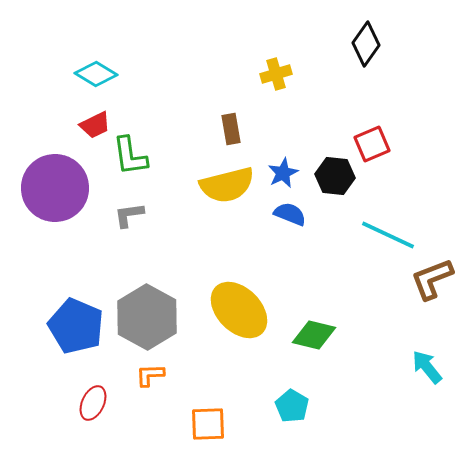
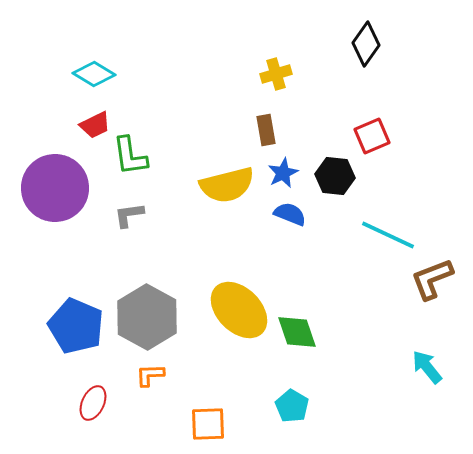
cyan diamond: moved 2 px left
brown rectangle: moved 35 px right, 1 px down
red square: moved 8 px up
green diamond: moved 17 px left, 3 px up; rotated 57 degrees clockwise
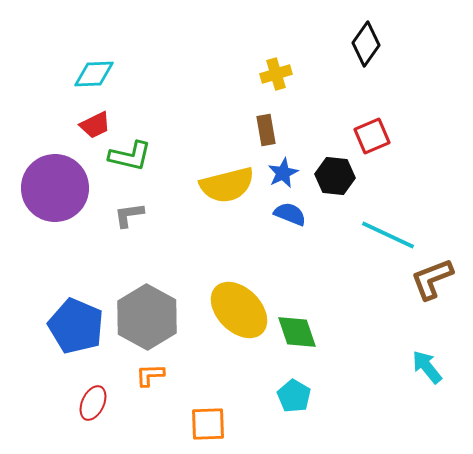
cyan diamond: rotated 33 degrees counterclockwise
green L-shape: rotated 69 degrees counterclockwise
cyan pentagon: moved 2 px right, 10 px up
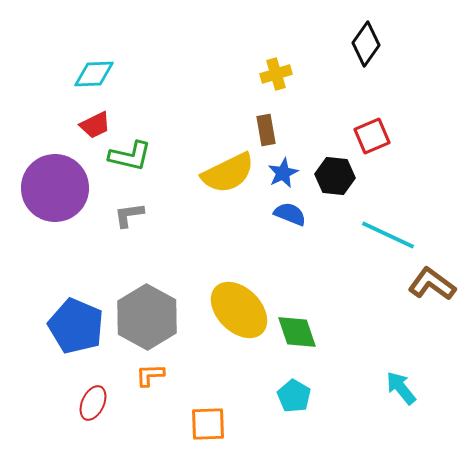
yellow semicircle: moved 1 px right, 12 px up; rotated 12 degrees counterclockwise
brown L-shape: moved 5 px down; rotated 57 degrees clockwise
cyan arrow: moved 26 px left, 21 px down
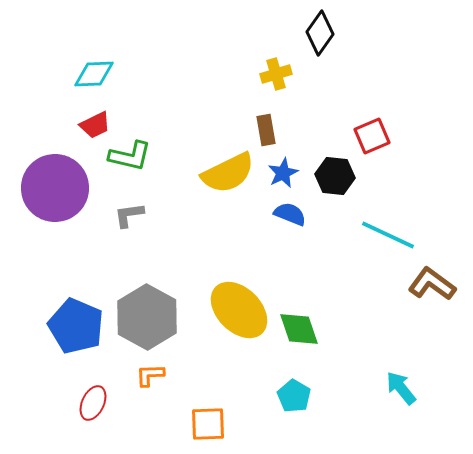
black diamond: moved 46 px left, 11 px up
green diamond: moved 2 px right, 3 px up
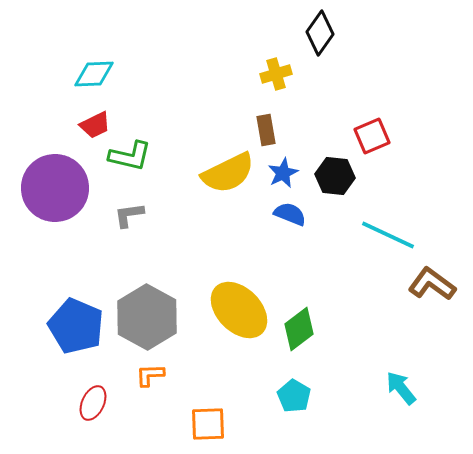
green diamond: rotated 72 degrees clockwise
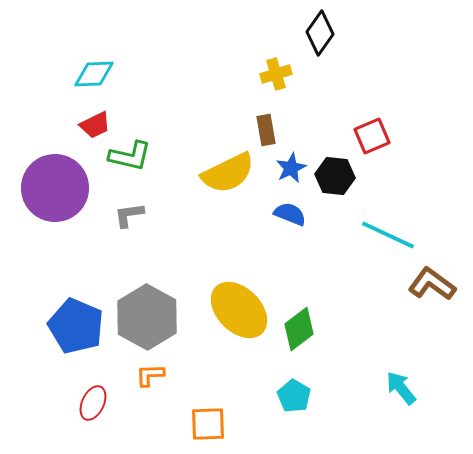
blue star: moved 8 px right, 5 px up
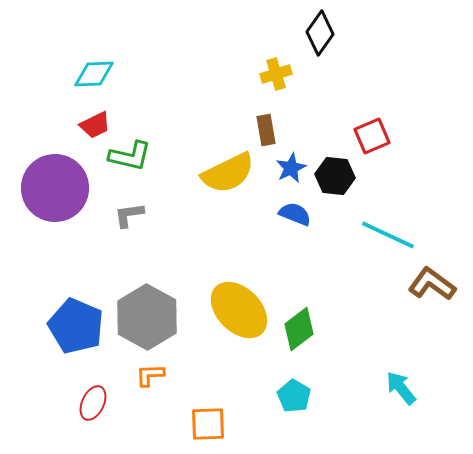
blue semicircle: moved 5 px right
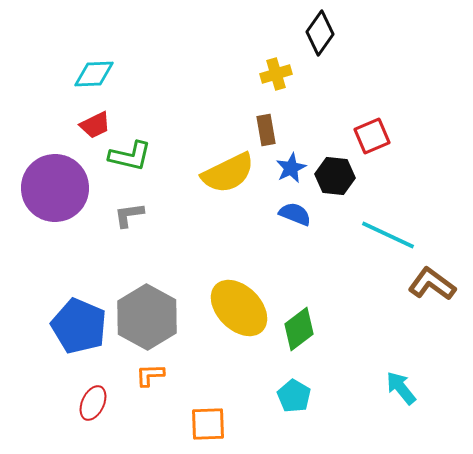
yellow ellipse: moved 2 px up
blue pentagon: moved 3 px right
